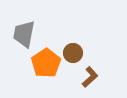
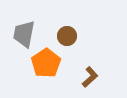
brown circle: moved 6 px left, 17 px up
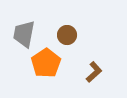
brown circle: moved 1 px up
brown L-shape: moved 4 px right, 5 px up
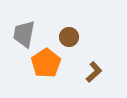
brown circle: moved 2 px right, 2 px down
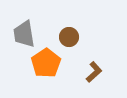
gray trapezoid: rotated 20 degrees counterclockwise
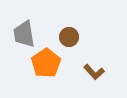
brown L-shape: rotated 90 degrees clockwise
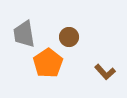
orange pentagon: moved 2 px right
brown L-shape: moved 11 px right
